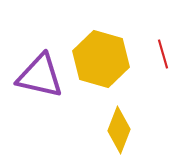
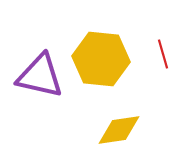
yellow hexagon: rotated 10 degrees counterclockwise
yellow diamond: rotated 60 degrees clockwise
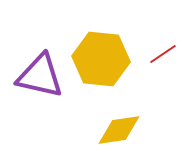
red line: rotated 72 degrees clockwise
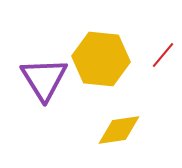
red line: moved 1 px down; rotated 16 degrees counterclockwise
purple triangle: moved 4 px right, 3 px down; rotated 45 degrees clockwise
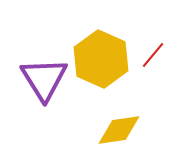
red line: moved 10 px left
yellow hexagon: rotated 18 degrees clockwise
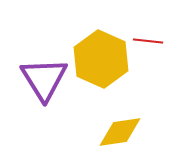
red line: moved 5 px left, 14 px up; rotated 56 degrees clockwise
yellow diamond: moved 1 px right, 2 px down
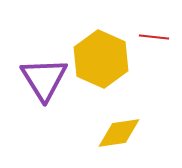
red line: moved 6 px right, 4 px up
yellow diamond: moved 1 px left, 1 px down
